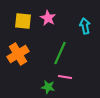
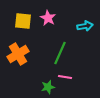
cyan arrow: rotated 91 degrees clockwise
green star: rotated 24 degrees counterclockwise
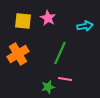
pink line: moved 2 px down
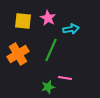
cyan arrow: moved 14 px left, 3 px down
green line: moved 9 px left, 3 px up
pink line: moved 1 px up
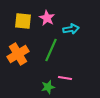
pink star: moved 1 px left
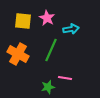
orange cross: rotated 30 degrees counterclockwise
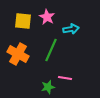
pink star: moved 1 px up
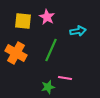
cyan arrow: moved 7 px right, 2 px down
orange cross: moved 2 px left, 1 px up
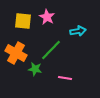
green line: rotated 20 degrees clockwise
green star: moved 13 px left, 18 px up; rotated 24 degrees clockwise
